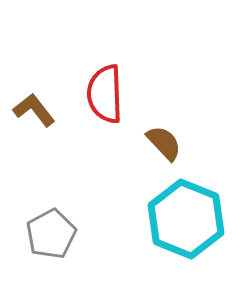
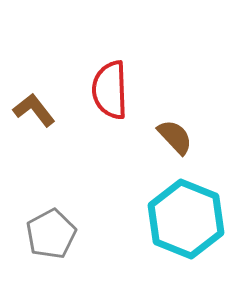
red semicircle: moved 5 px right, 4 px up
brown semicircle: moved 11 px right, 6 px up
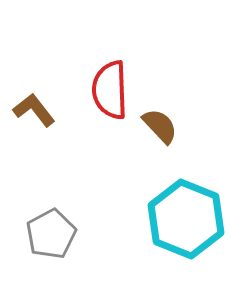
brown semicircle: moved 15 px left, 11 px up
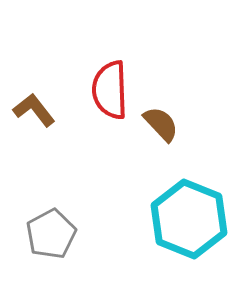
brown semicircle: moved 1 px right, 2 px up
cyan hexagon: moved 3 px right
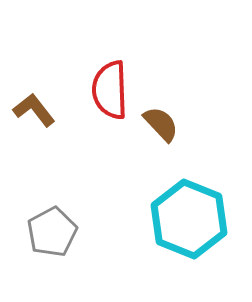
gray pentagon: moved 1 px right, 2 px up
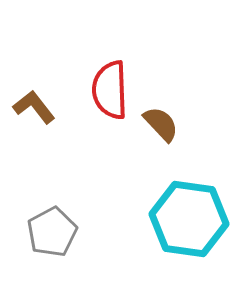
brown L-shape: moved 3 px up
cyan hexagon: rotated 14 degrees counterclockwise
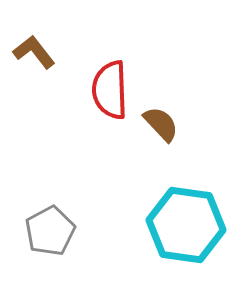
brown L-shape: moved 55 px up
cyan hexagon: moved 3 px left, 6 px down
gray pentagon: moved 2 px left, 1 px up
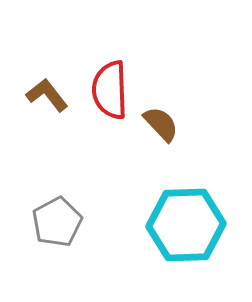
brown L-shape: moved 13 px right, 43 px down
cyan hexagon: rotated 10 degrees counterclockwise
gray pentagon: moved 7 px right, 9 px up
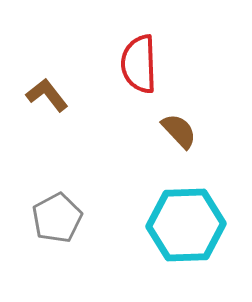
red semicircle: moved 29 px right, 26 px up
brown semicircle: moved 18 px right, 7 px down
gray pentagon: moved 4 px up
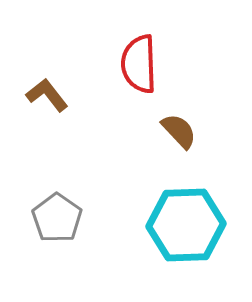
gray pentagon: rotated 9 degrees counterclockwise
